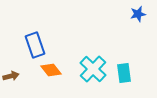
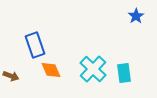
blue star: moved 2 px left, 2 px down; rotated 21 degrees counterclockwise
orange diamond: rotated 15 degrees clockwise
brown arrow: rotated 35 degrees clockwise
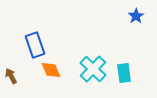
brown arrow: rotated 140 degrees counterclockwise
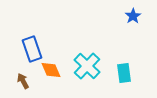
blue star: moved 3 px left
blue rectangle: moved 3 px left, 4 px down
cyan cross: moved 6 px left, 3 px up
brown arrow: moved 12 px right, 5 px down
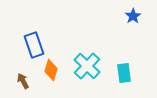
blue rectangle: moved 2 px right, 4 px up
orange diamond: rotated 40 degrees clockwise
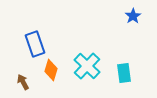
blue rectangle: moved 1 px right, 1 px up
brown arrow: moved 1 px down
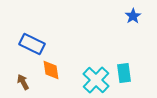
blue rectangle: moved 3 px left; rotated 45 degrees counterclockwise
cyan cross: moved 9 px right, 14 px down
orange diamond: rotated 25 degrees counterclockwise
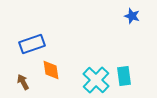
blue star: moved 1 px left; rotated 21 degrees counterclockwise
blue rectangle: rotated 45 degrees counterclockwise
cyan rectangle: moved 3 px down
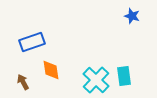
blue rectangle: moved 2 px up
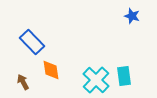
blue rectangle: rotated 65 degrees clockwise
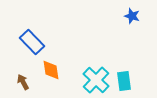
cyan rectangle: moved 5 px down
